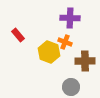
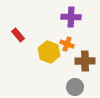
purple cross: moved 1 px right, 1 px up
orange cross: moved 2 px right, 2 px down
gray circle: moved 4 px right
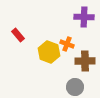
purple cross: moved 13 px right
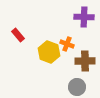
gray circle: moved 2 px right
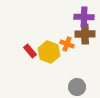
red rectangle: moved 12 px right, 16 px down
brown cross: moved 27 px up
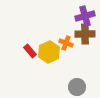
purple cross: moved 1 px right, 1 px up; rotated 18 degrees counterclockwise
orange cross: moved 1 px left, 1 px up
yellow hexagon: rotated 15 degrees clockwise
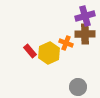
yellow hexagon: moved 1 px down
gray circle: moved 1 px right
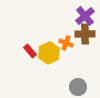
purple cross: rotated 24 degrees counterclockwise
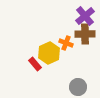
red rectangle: moved 5 px right, 13 px down
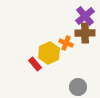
brown cross: moved 1 px up
